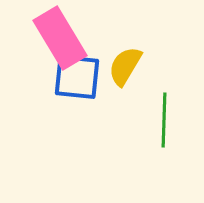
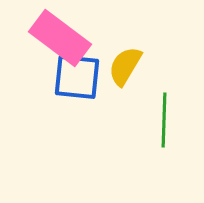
pink rectangle: rotated 22 degrees counterclockwise
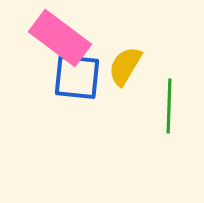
green line: moved 5 px right, 14 px up
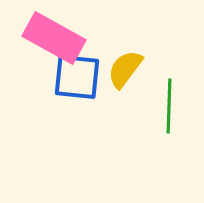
pink rectangle: moved 6 px left; rotated 8 degrees counterclockwise
yellow semicircle: moved 3 px down; rotated 6 degrees clockwise
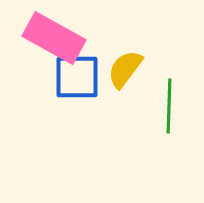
blue square: rotated 6 degrees counterclockwise
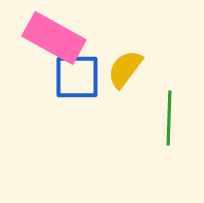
green line: moved 12 px down
